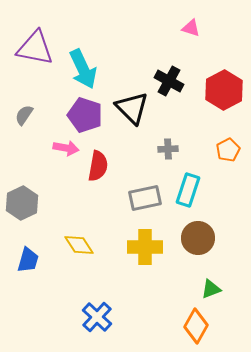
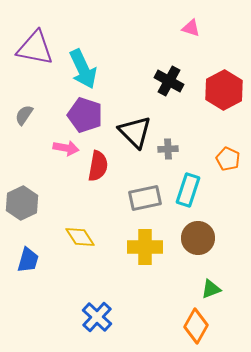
black triangle: moved 3 px right, 24 px down
orange pentagon: moved 9 px down; rotated 20 degrees counterclockwise
yellow diamond: moved 1 px right, 8 px up
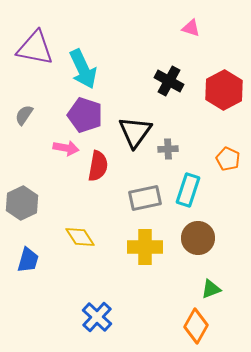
black triangle: rotated 21 degrees clockwise
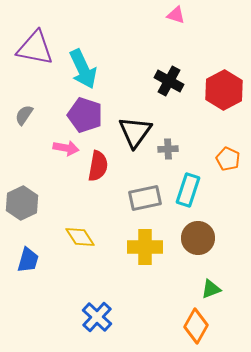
pink triangle: moved 15 px left, 13 px up
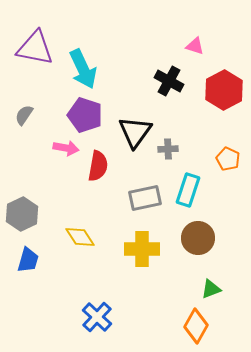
pink triangle: moved 19 px right, 31 px down
gray hexagon: moved 11 px down
yellow cross: moved 3 px left, 2 px down
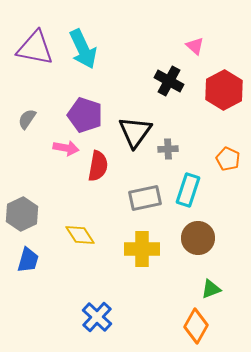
pink triangle: rotated 24 degrees clockwise
cyan arrow: moved 20 px up
gray semicircle: moved 3 px right, 4 px down
yellow diamond: moved 2 px up
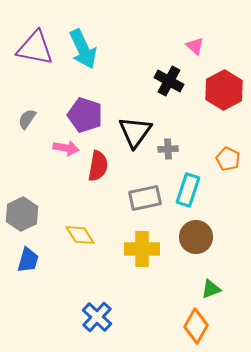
brown circle: moved 2 px left, 1 px up
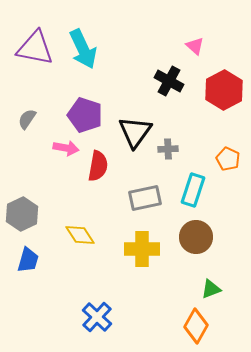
cyan rectangle: moved 5 px right
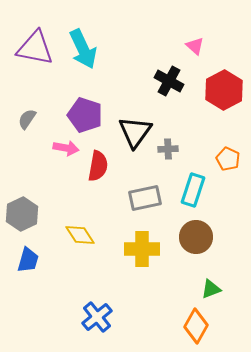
blue cross: rotated 8 degrees clockwise
